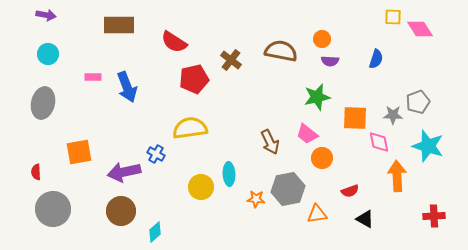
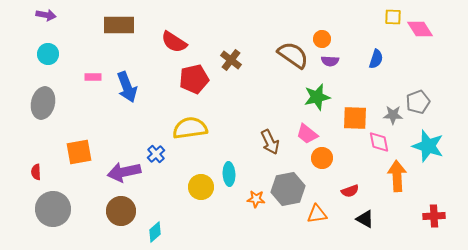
brown semicircle at (281, 51): moved 12 px right, 4 px down; rotated 24 degrees clockwise
blue cross at (156, 154): rotated 18 degrees clockwise
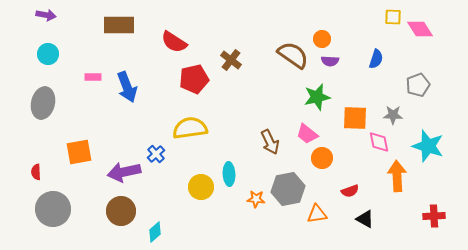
gray pentagon at (418, 102): moved 17 px up
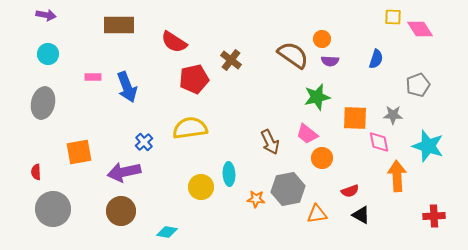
blue cross at (156, 154): moved 12 px left, 12 px up
black triangle at (365, 219): moved 4 px left, 4 px up
cyan diamond at (155, 232): moved 12 px right; rotated 50 degrees clockwise
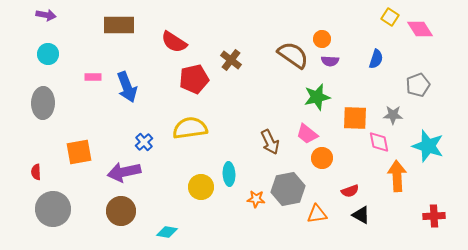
yellow square at (393, 17): moved 3 px left; rotated 30 degrees clockwise
gray ellipse at (43, 103): rotated 12 degrees counterclockwise
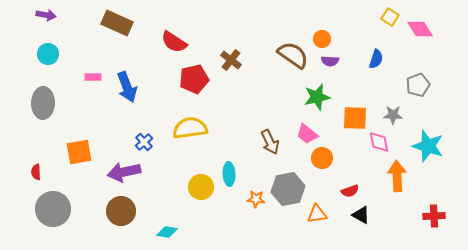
brown rectangle at (119, 25): moved 2 px left, 2 px up; rotated 24 degrees clockwise
